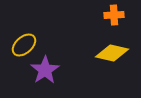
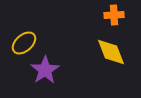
yellow ellipse: moved 2 px up
yellow diamond: moved 1 px left, 1 px up; rotated 56 degrees clockwise
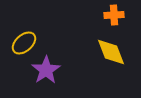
purple star: moved 1 px right
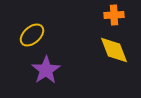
yellow ellipse: moved 8 px right, 8 px up
yellow diamond: moved 3 px right, 2 px up
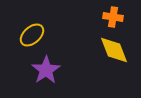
orange cross: moved 1 px left, 2 px down; rotated 12 degrees clockwise
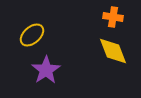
yellow diamond: moved 1 px left, 1 px down
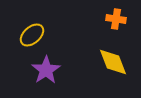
orange cross: moved 3 px right, 2 px down
yellow diamond: moved 11 px down
